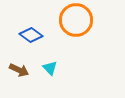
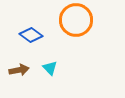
brown arrow: rotated 36 degrees counterclockwise
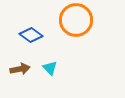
brown arrow: moved 1 px right, 1 px up
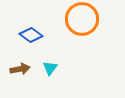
orange circle: moved 6 px right, 1 px up
cyan triangle: rotated 21 degrees clockwise
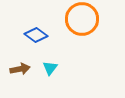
blue diamond: moved 5 px right
